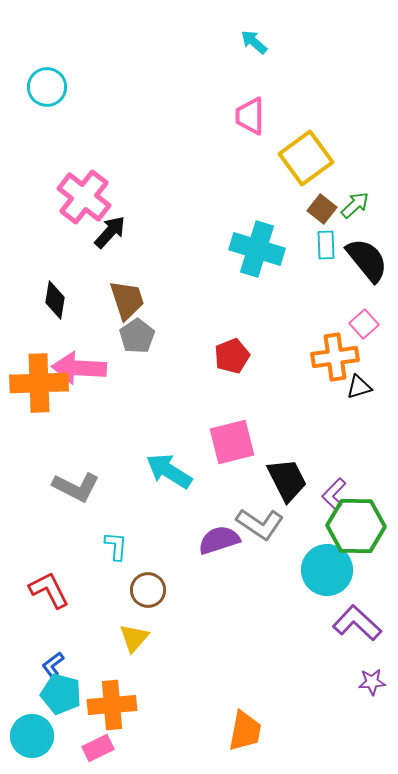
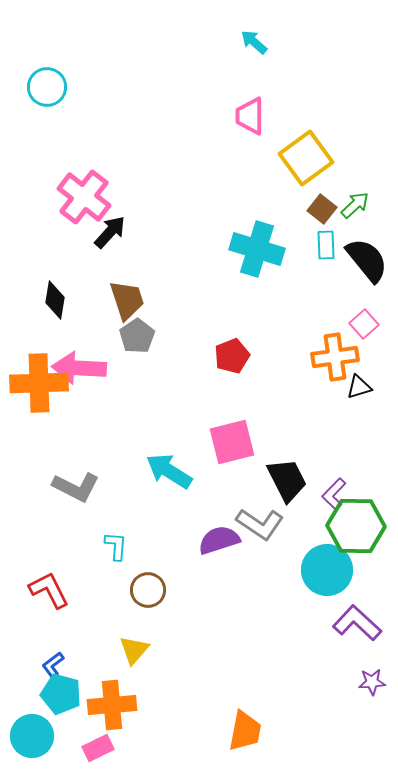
yellow triangle at (134, 638): moved 12 px down
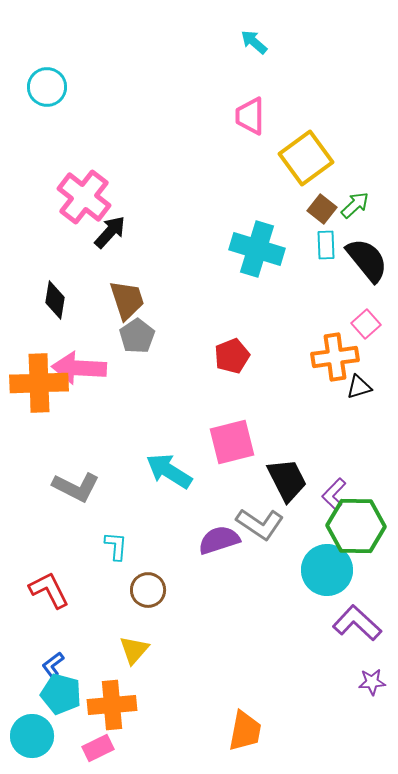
pink square at (364, 324): moved 2 px right
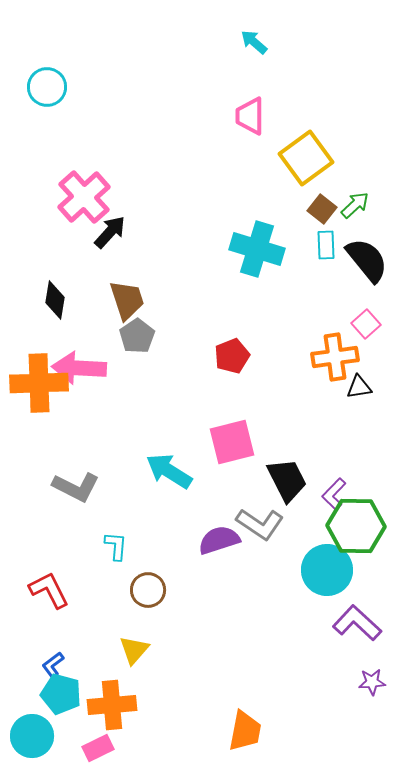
pink cross at (84, 197): rotated 10 degrees clockwise
black triangle at (359, 387): rotated 8 degrees clockwise
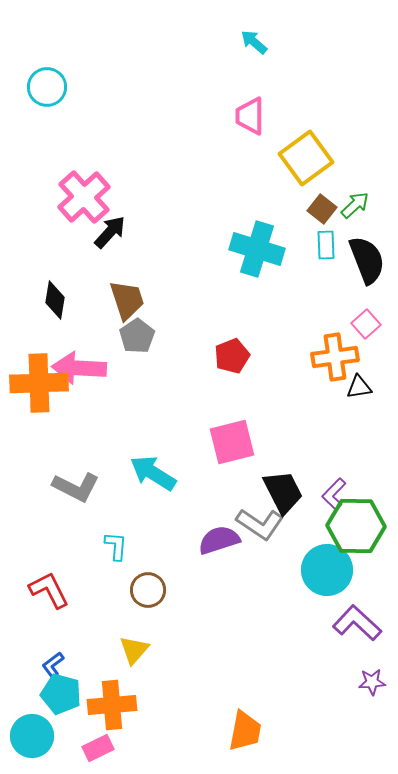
black semicircle at (367, 260): rotated 18 degrees clockwise
cyan arrow at (169, 471): moved 16 px left, 2 px down
black trapezoid at (287, 480): moved 4 px left, 12 px down
